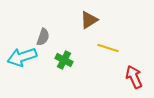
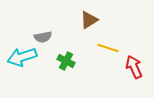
gray semicircle: rotated 60 degrees clockwise
green cross: moved 2 px right, 1 px down
red arrow: moved 10 px up
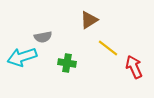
yellow line: rotated 20 degrees clockwise
green cross: moved 1 px right, 2 px down; rotated 18 degrees counterclockwise
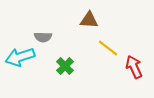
brown triangle: rotated 36 degrees clockwise
gray semicircle: rotated 12 degrees clockwise
cyan arrow: moved 2 px left
green cross: moved 2 px left, 3 px down; rotated 36 degrees clockwise
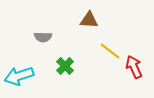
yellow line: moved 2 px right, 3 px down
cyan arrow: moved 1 px left, 19 px down
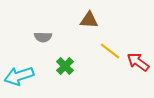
red arrow: moved 4 px right, 5 px up; rotated 30 degrees counterclockwise
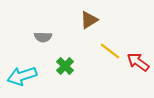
brown triangle: rotated 36 degrees counterclockwise
cyan arrow: moved 3 px right
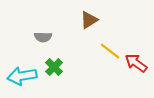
red arrow: moved 2 px left, 1 px down
green cross: moved 11 px left, 1 px down
cyan arrow: rotated 8 degrees clockwise
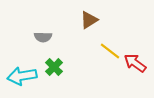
red arrow: moved 1 px left
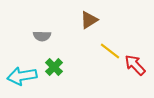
gray semicircle: moved 1 px left, 1 px up
red arrow: moved 2 px down; rotated 10 degrees clockwise
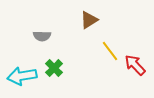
yellow line: rotated 15 degrees clockwise
green cross: moved 1 px down
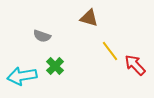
brown triangle: moved 2 px up; rotated 48 degrees clockwise
gray semicircle: rotated 18 degrees clockwise
green cross: moved 1 px right, 2 px up
